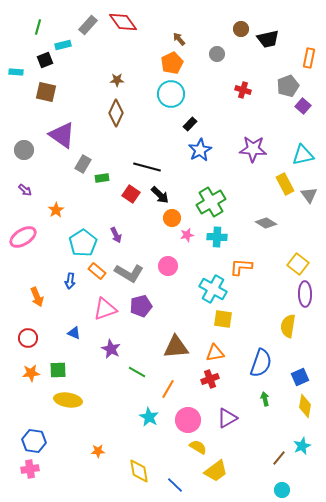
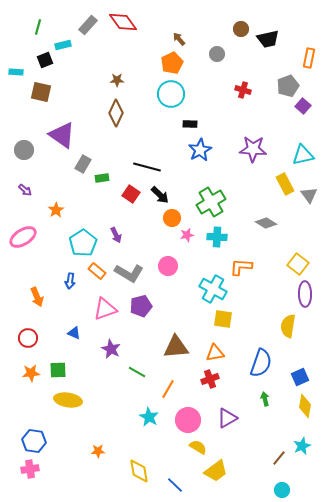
brown square at (46, 92): moved 5 px left
black rectangle at (190, 124): rotated 48 degrees clockwise
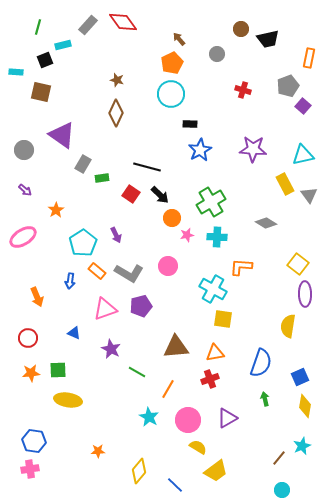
brown star at (117, 80): rotated 16 degrees clockwise
yellow diamond at (139, 471): rotated 50 degrees clockwise
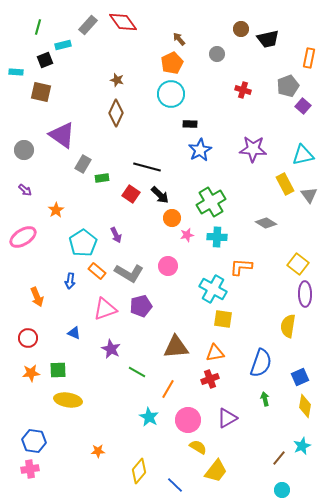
yellow trapezoid at (216, 471): rotated 15 degrees counterclockwise
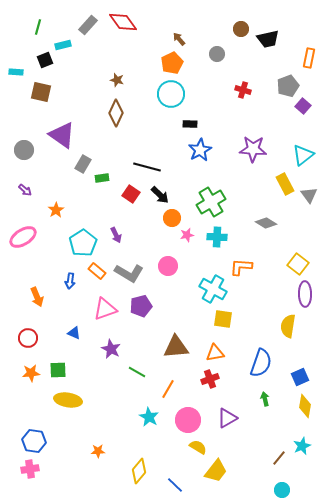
cyan triangle at (303, 155): rotated 25 degrees counterclockwise
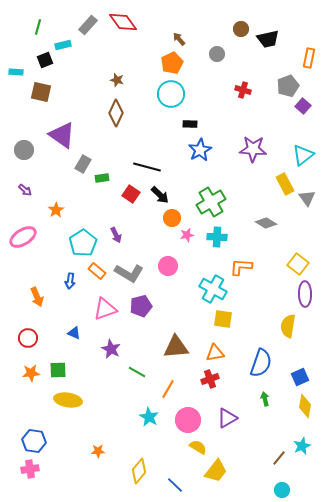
gray triangle at (309, 195): moved 2 px left, 3 px down
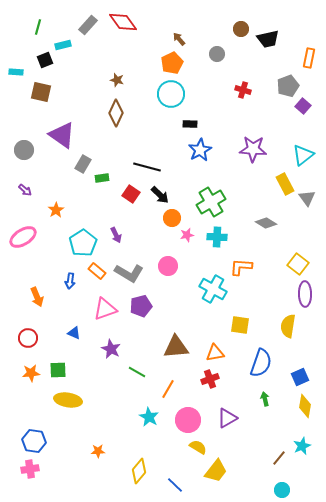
yellow square at (223, 319): moved 17 px right, 6 px down
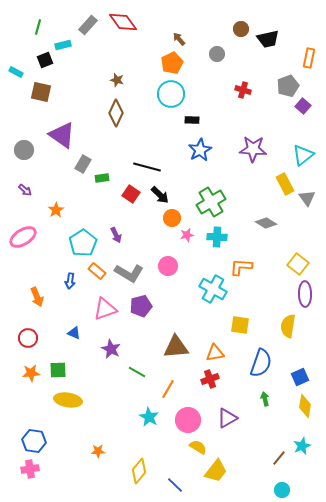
cyan rectangle at (16, 72): rotated 24 degrees clockwise
black rectangle at (190, 124): moved 2 px right, 4 px up
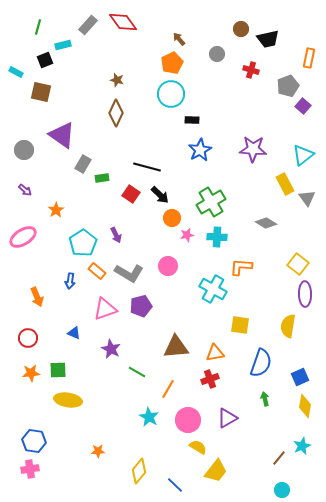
red cross at (243, 90): moved 8 px right, 20 px up
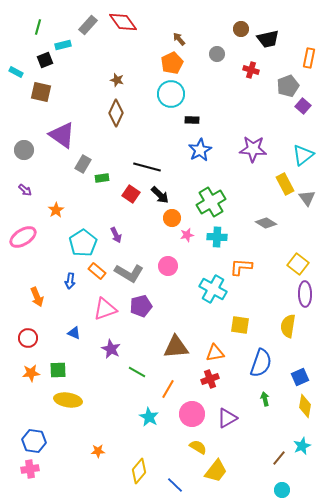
pink circle at (188, 420): moved 4 px right, 6 px up
